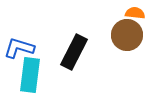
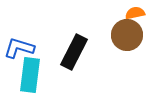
orange semicircle: rotated 18 degrees counterclockwise
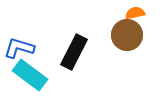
cyan rectangle: rotated 60 degrees counterclockwise
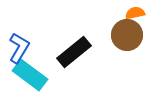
blue L-shape: rotated 104 degrees clockwise
black rectangle: rotated 24 degrees clockwise
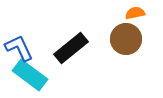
brown circle: moved 1 px left, 4 px down
blue L-shape: rotated 56 degrees counterclockwise
black rectangle: moved 3 px left, 4 px up
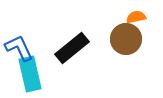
orange semicircle: moved 1 px right, 4 px down
black rectangle: moved 1 px right
cyan rectangle: moved 1 px up; rotated 40 degrees clockwise
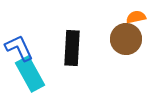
black rectangle: rotated 48 degrees counterclockwise
cyan rectangle: rotated 16 degrees counterclockwise
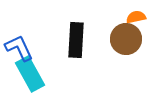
black rectangle: moved 4 px right, 8 px up
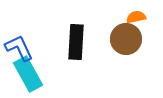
black rectangle: moved 2 px down
cyan rectangle: moved 2 px left
